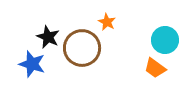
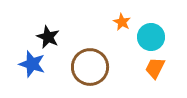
orange star: moved 15 px right
cyan circle: moved 14 px left, 3 px up
brown circle: moved 8 px right, 19 px down
orange trapezoid: rotated 80 degrees clockwise
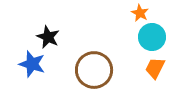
orange star: moved 18 px right, 9 px up
cyan circle: moved 1 px right
brown circle: moved 4 px right, 3 px down
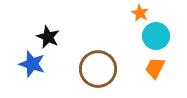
cyan circle: moved 4 px right, 1 px up
brown circle: moved 4 px right, 1 px up
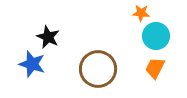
orange star: moved 1 px right; rotated 24 degrees counterclockwise
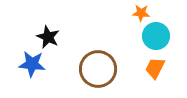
blue star: rotated 12 degrees counterclockwise
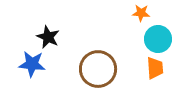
cyan circle: moved 2 px right, 3 px down
orange trapezoid: rotated 150 degrees clockwise
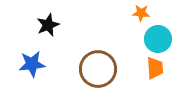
black star: moved 12 px up; rotated 25 degrees clockwise
blue star: rotated 12 degrees counterclockwise
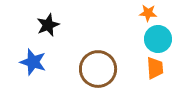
orange star: moved 7 px right
blue star: moved 1 px right, 2 px up; rotated 24 degrees clockwise
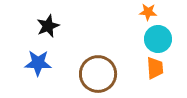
orange star: moved 1 px up
black star: moved 1 px down
blue star: moved 5 px right, 1 px down; rotated 16 degrees counterclockwise
brown circle: moved 5 px down
